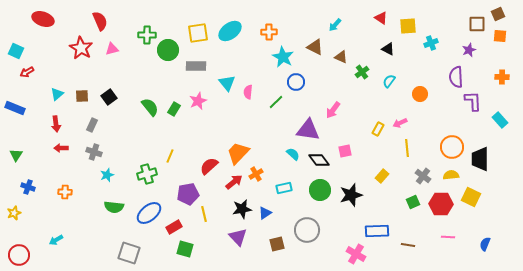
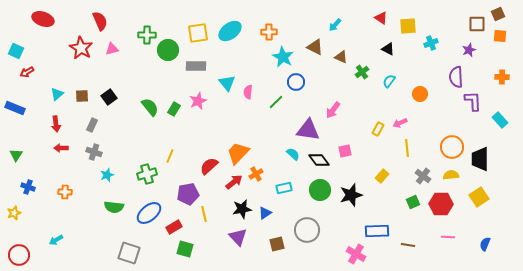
yellow square at (471, 197): moved 8 px right; rotated 30 degrees clockwise
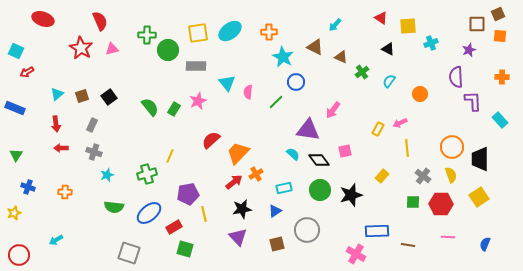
brown square at (82, 96): rotated 16 degrees counterclockwise
red semicircle at (209, 166): moved 2 px right, 26 px up
yellow semicircle at (451, 175): rotated 77 degrees clockwise
green square at (413, 202): rotated 24 degrees clockwise
blue triangle at (265, 213): moved 10 px right, 2 px up
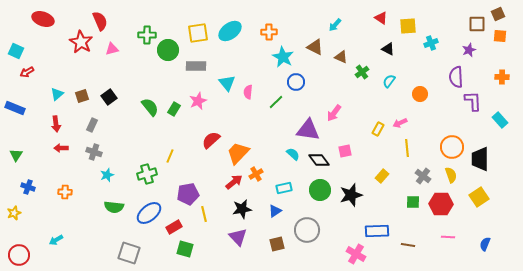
red star at (81, 48): moved 6 px up
pink arrow at (333, 110): moved 1 px right, 3 px down
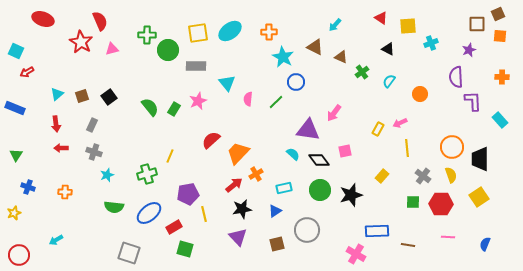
pink semicircle at (248, 92): moved 7 px down
red arrow at (234, 182): moved 3 px down
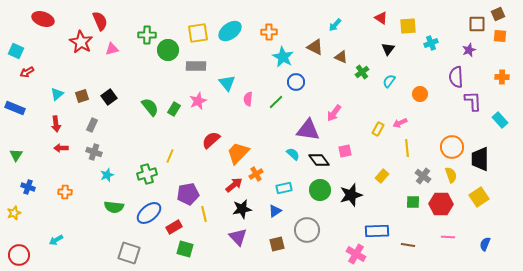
black triangle at (388, 49): rotated 40 degrees clockwise
